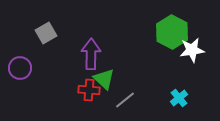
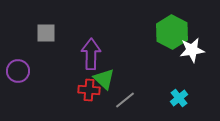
gray square: rotated 30 degrees clockwise
purple circle: moved 2 px left, 3 px down
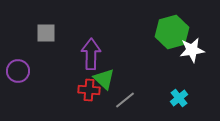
green hexagon: rotated 16 degrees clockwise
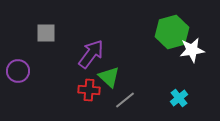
purple arrow: rotated 36 degrees clockwise
green triangle: moved 5 px right, 2 px up
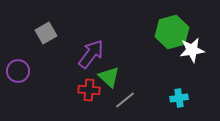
gray square: rotated 30 degrees counterclockwise
cyan cross: rotated 30 degrees clockwise
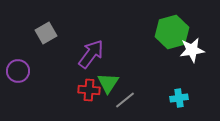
green triangle: moved 1 px left, 6 px down; rotated 20 degrees clockwise
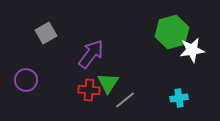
purple circle: moved 8 px right, 9 px down
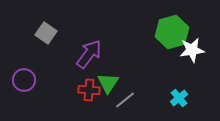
gray square: rotated 25 degrees counterclockwise
purple arrow: moved 2 px left
purple circle: moved 2 px left
cyan cross: rotated 30 degrees counterclockwise
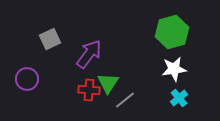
gray square: moved 4 px right, 6 px down; rotated 30 degrees clockwise
white star: moved 18 px left, 19 px down
purple circle: moved 3 px right, 1 px up
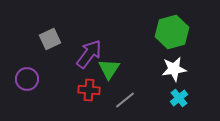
green triangle: moved 1 px right, 14 px up
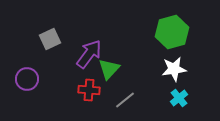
green triangle: rotated 10 degrees clockwise
